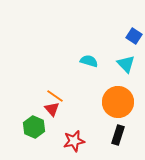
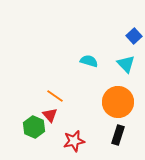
blue square: rotated 14 degrees clockwise
red triangle: moved 2 px left, 6 px down
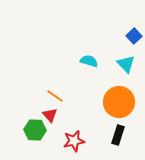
orange circle: moved 1 px right
green hexagon: moved 1 px right, 3 px down; rotated 20 degrees counterclockwise
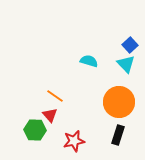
blue square: moved 4 px left, 9 px down
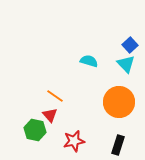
green hexagon: rotated 10 degrees clockwise
black rectangle: moved 10 px down
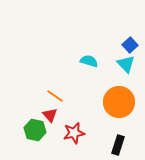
red star: moved 8 px up
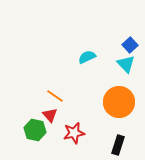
cyan semicircle: moved 2 px left, 4 px up; rotated 42 degrees counterclockwise
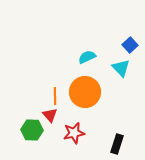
cyan triangle: moved 5 px left, 4 px down
orange line: rotated 54 degrees clockwise
orange circle: moved 34 px left, 10 px up
green hexagon: moved 3 px left; rotated 10 degrees counterclockwise
black rectangle: moved 1 px left, 1 px up
